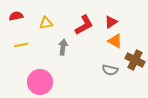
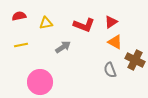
red semicircle: moved 3 px right
red L-shape: rotated 50 degrees clockwise
orange triangle: moved 1 px down
gray arrow: rotated 49 degrees clockwise
gray semicircle: rotated 56 degrees clockwise
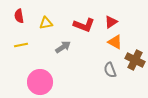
red semicircle: rotated 88 degrees counterclockwise
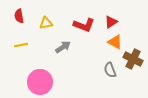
brown cross: moved 2 px left, 1 px up
